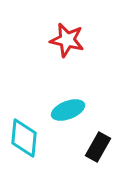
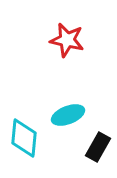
cyan ellipse: moved 5 px down
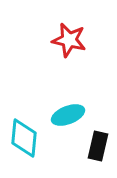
red star: moved 2 px right
black rectangle: moved 1 px up; rotated 16 degrees counterclockwise
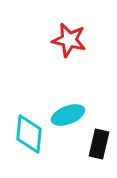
cyan diamond: moved 5 px right, 4 px up
black rectangle: moved 1 px right, 2 px up
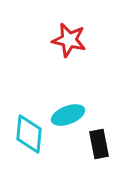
black rectangle: rotated 24 degrees counterclockwise
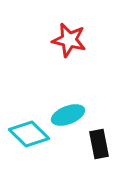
cyan diamond: rotated 51 degrees counterclockwise
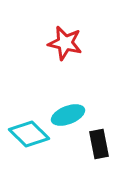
red star: moved 4 px left, 3 px down
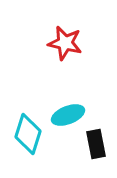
cyan diamond: moved 1 px left; rotated 63 degrees clockwise
black rectangle: moved 3 px left
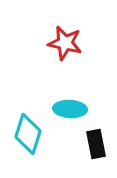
cyan ellipse: moved 2 px right, 6 px up; rotated 24 degrees clockwise
